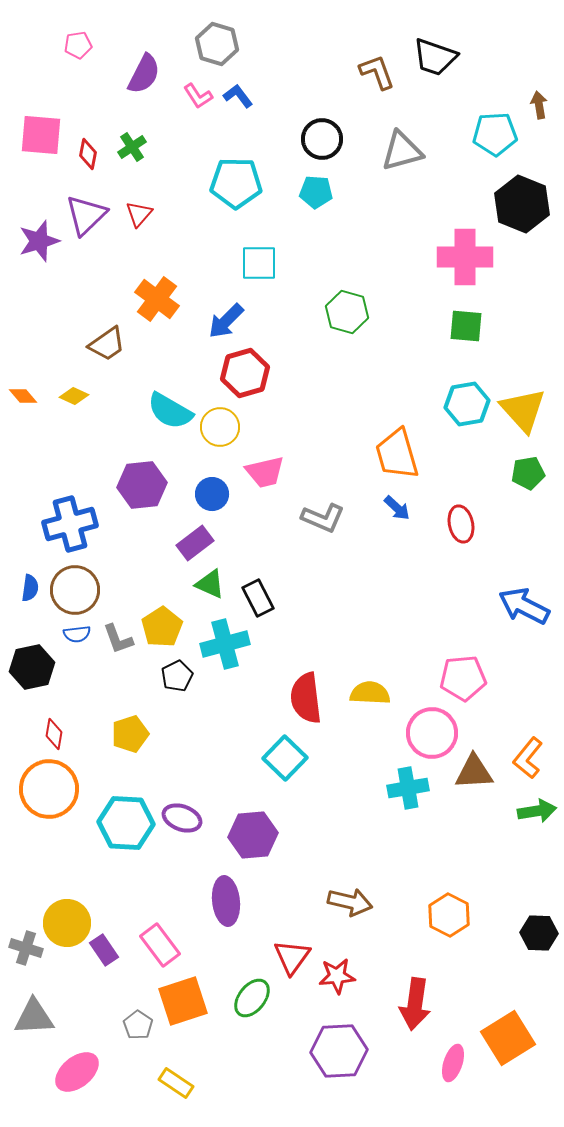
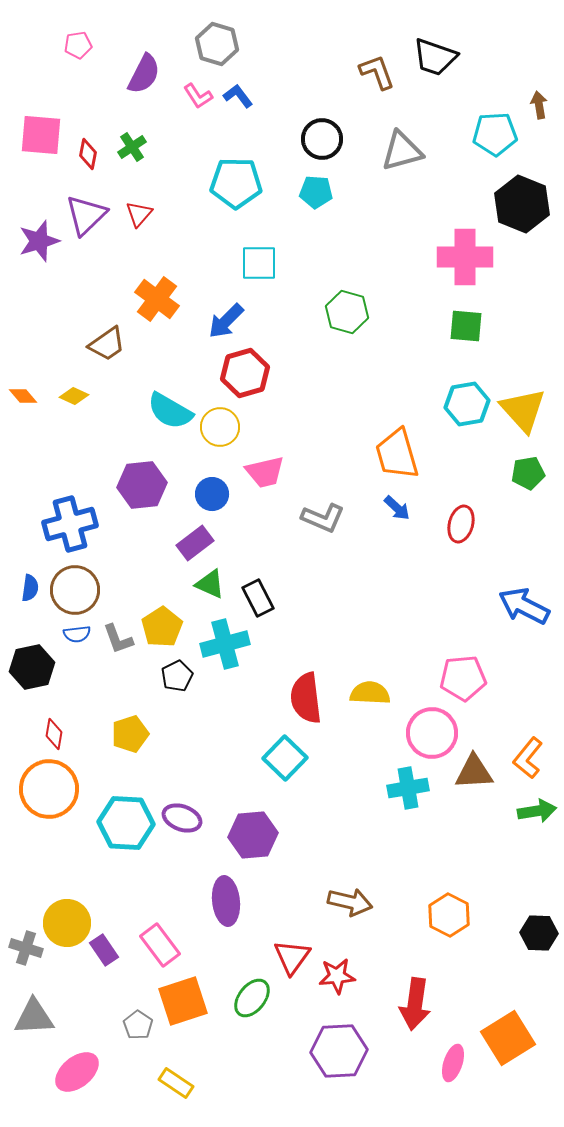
red ellipse at (461, 524): rotated 27 degrees clockwise
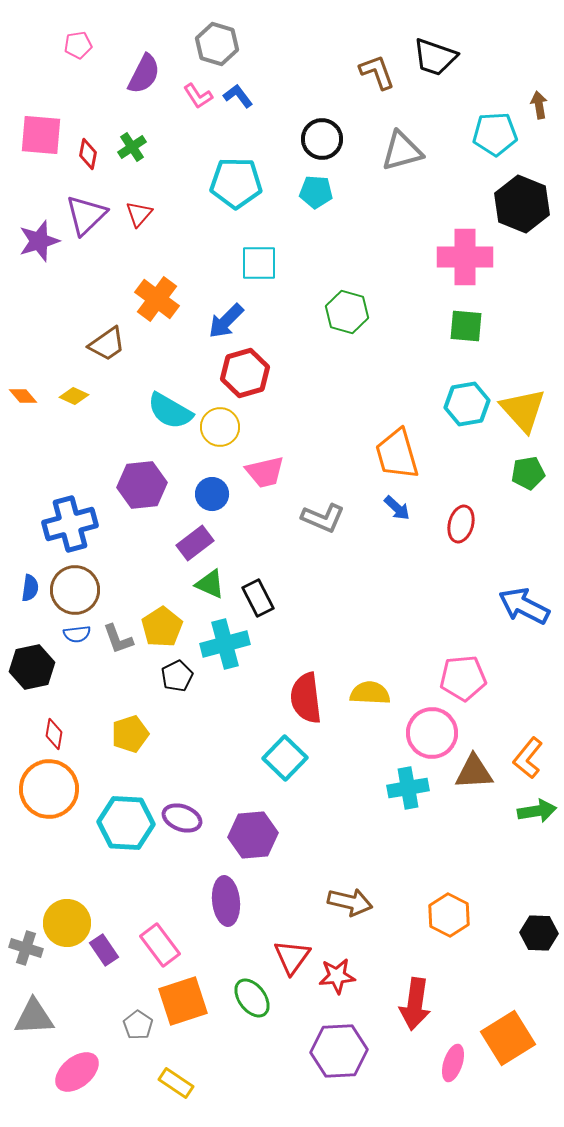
green ellipse at (252, 998): rotated 75 degrees counterclockwise
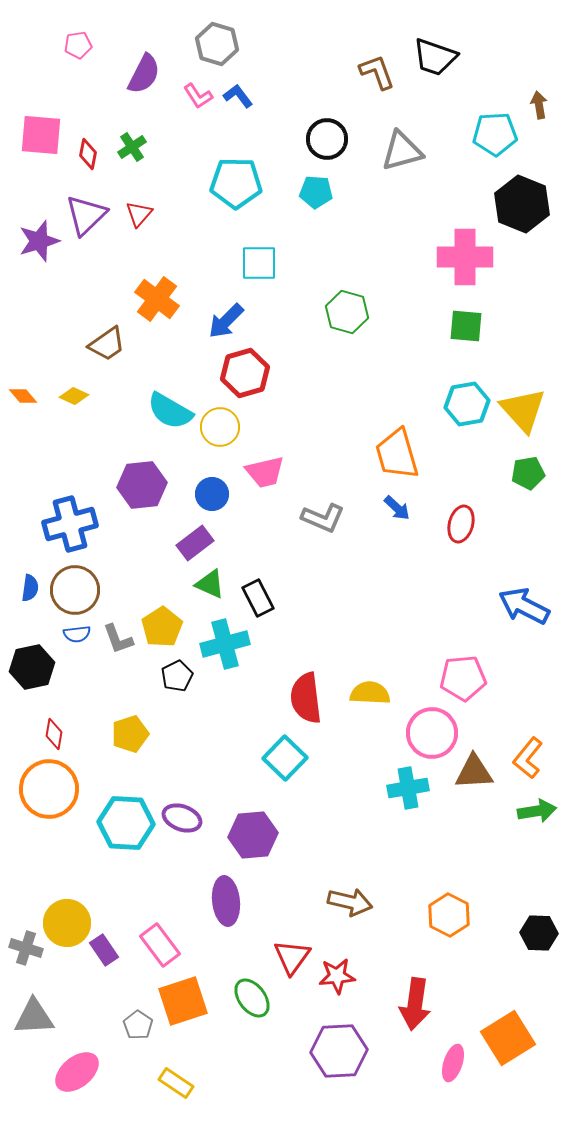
black circle at (322, 139): moved 5 px right
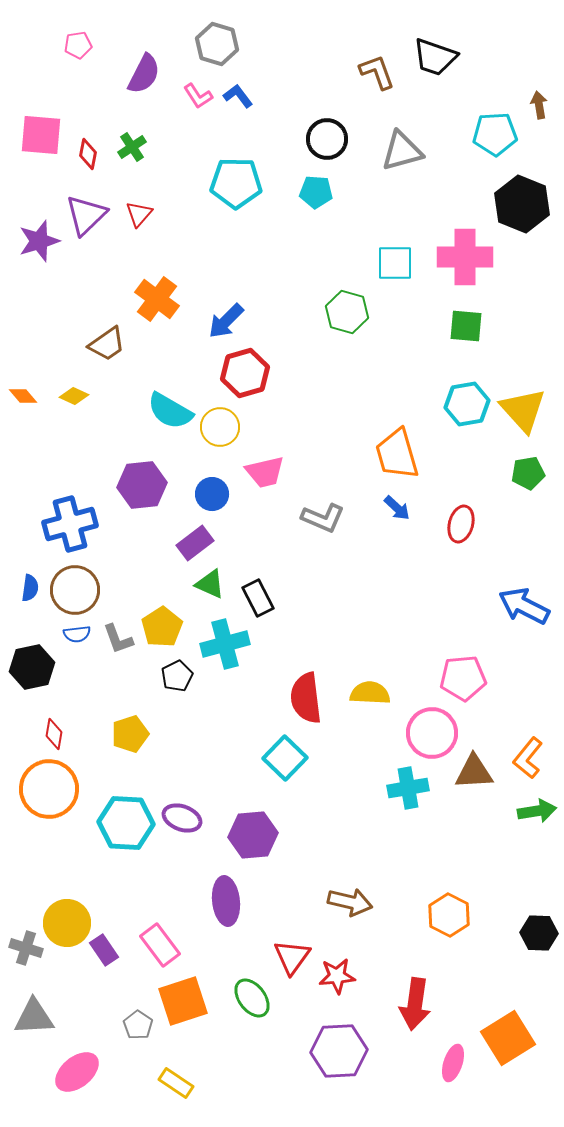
cyan square at (259, 263): moved 136 px right
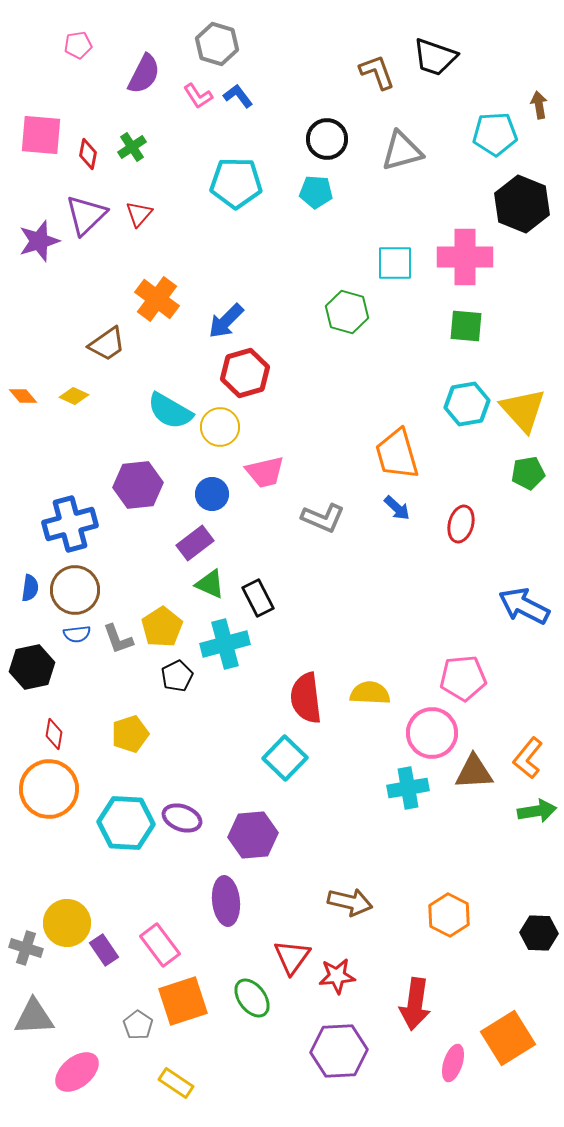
purple hexagon at (142, 485): moved 4 px left
